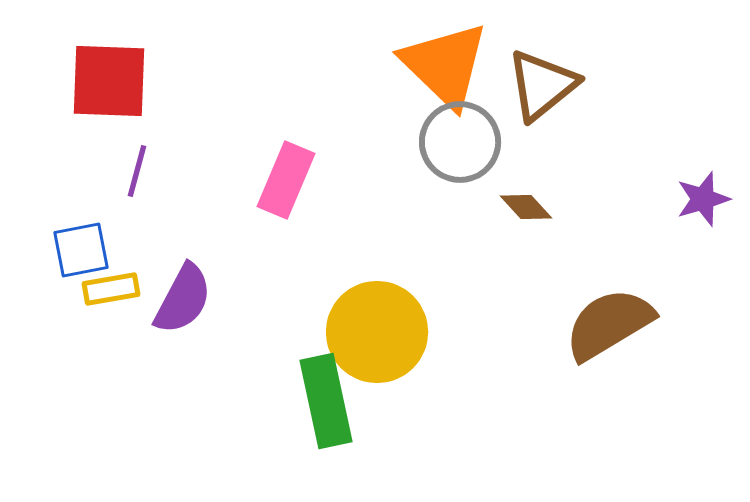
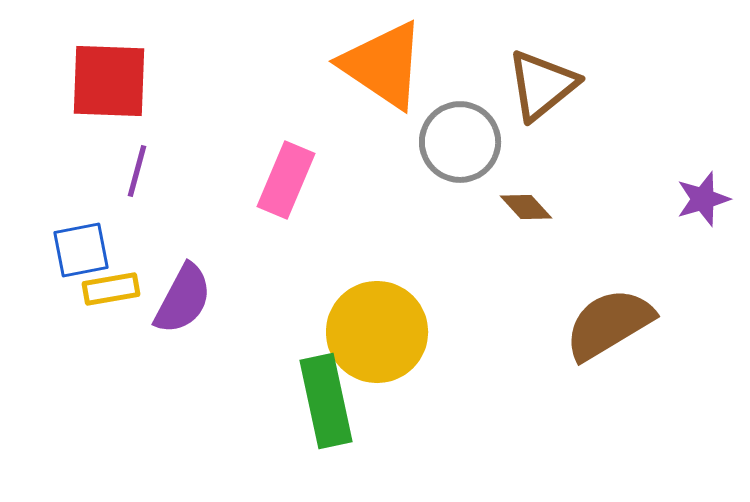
orange triangle: moved 62 px left; rotated 10 degrees counterclockwise
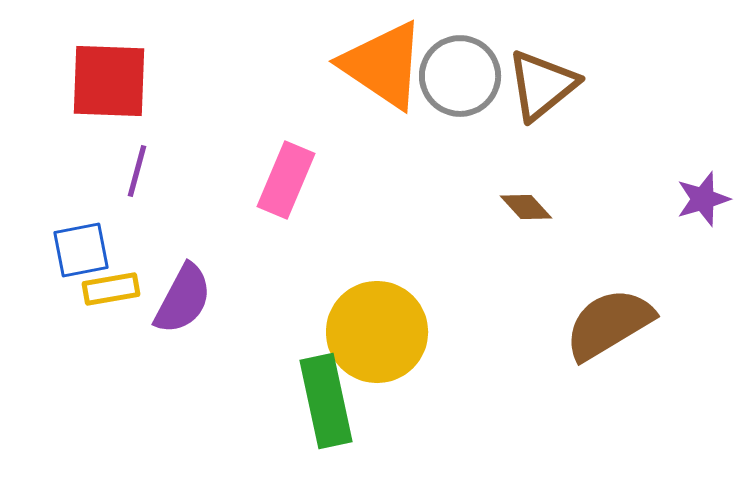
gray circle: moved 66 px up
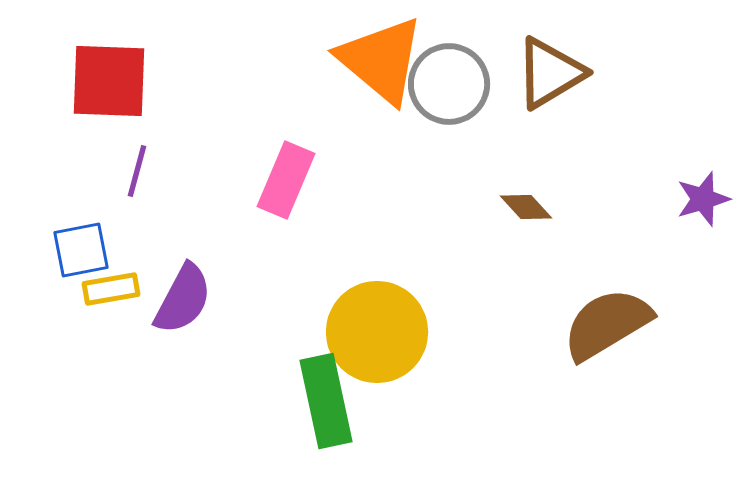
orange triangle: moved 2 px left, 5 px up; rotated 6 degrees clockwise
gray circle: moved 11 px left, 8 px down
brown triangle: moved 8 px right, 12 px up; rotated 8 degrees clockwise
brown semicircle: moved 2 px left
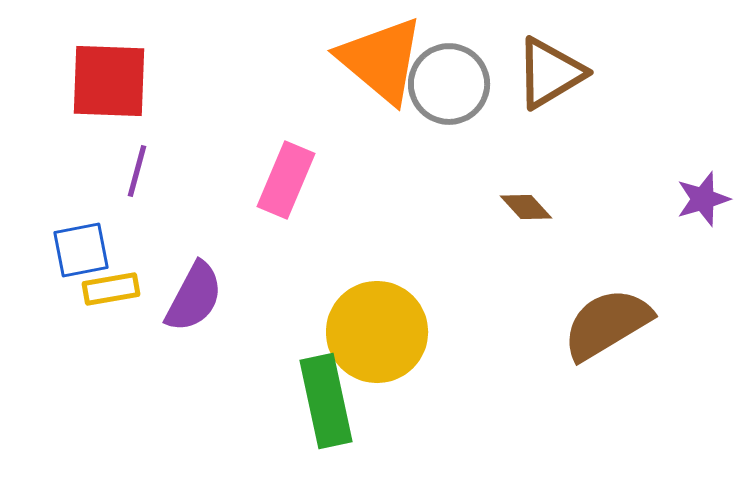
purple semicircle: moved 11 px right, 2 px up
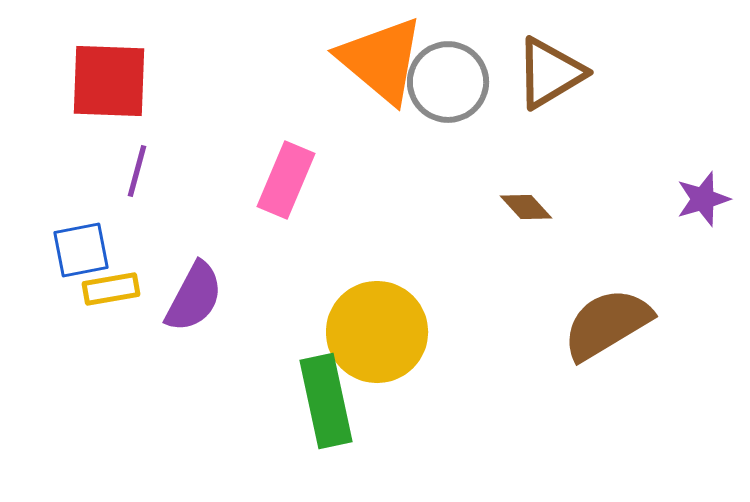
gray circle: moved 1 px left, 2 px up
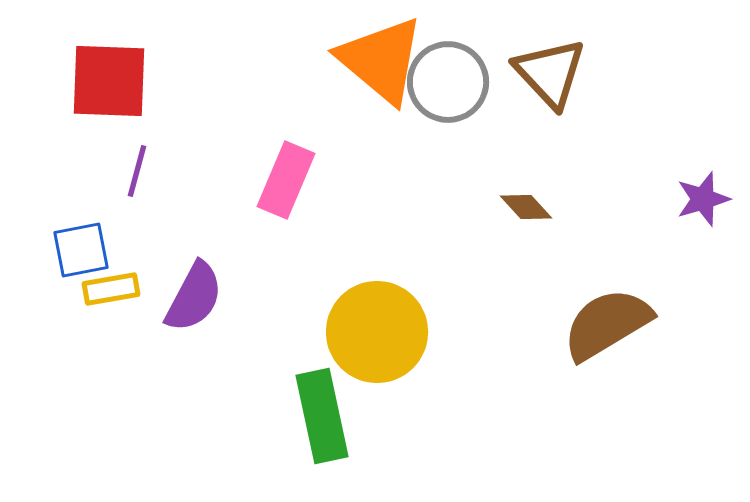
brown triangle: rotated 42 degrees counterclockwise
green rectangle: moved 4 px left, 15 px down
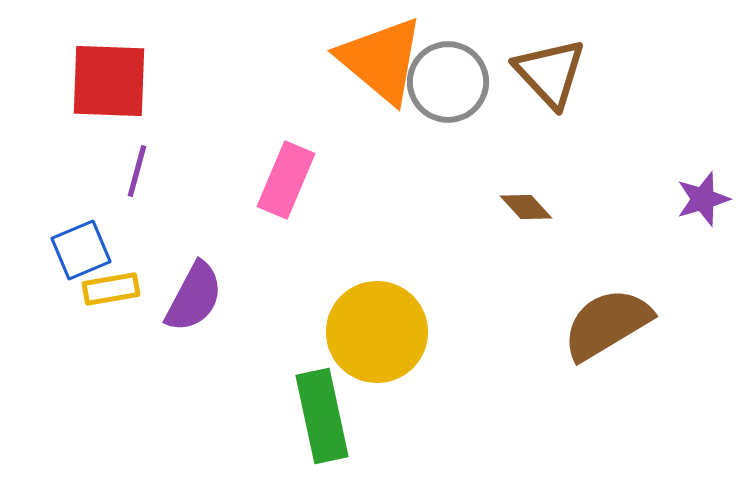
blue square: rotated 12 degrees counterclockwise
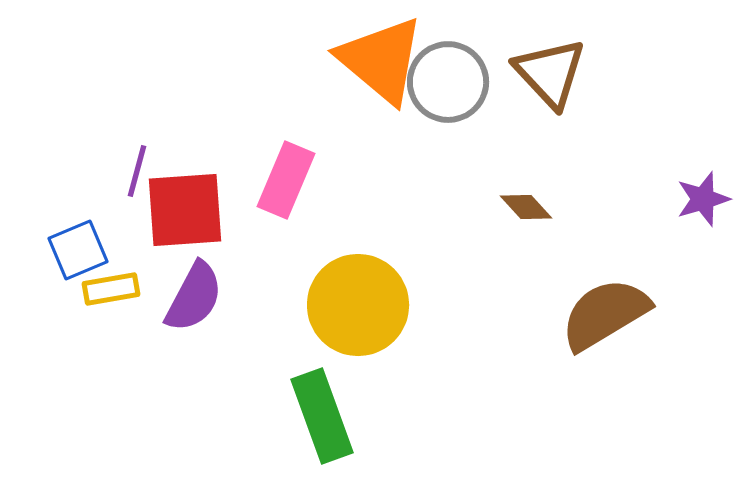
red square: moved 76 px right, 129 px down; rotated 6 degrees counterclockwise
blue square: moved 3 px left
brown semicircle: moved 2 px left, 10 px up
yellow circle: moved 19 px left, 27 px up
green rectangle: rotated 8 degrees counterclockwise
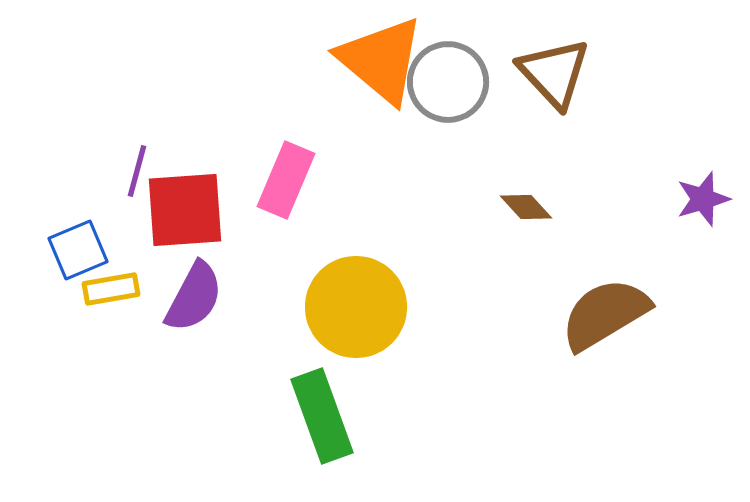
brown triangle: moved 4 px right
yellow circle: moved 2 px left, 2 px down
